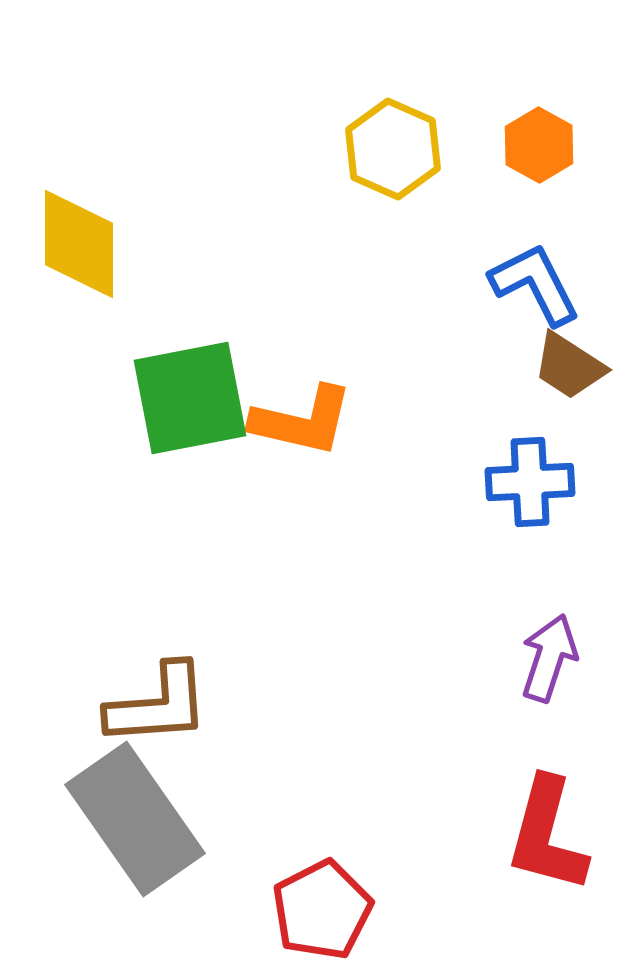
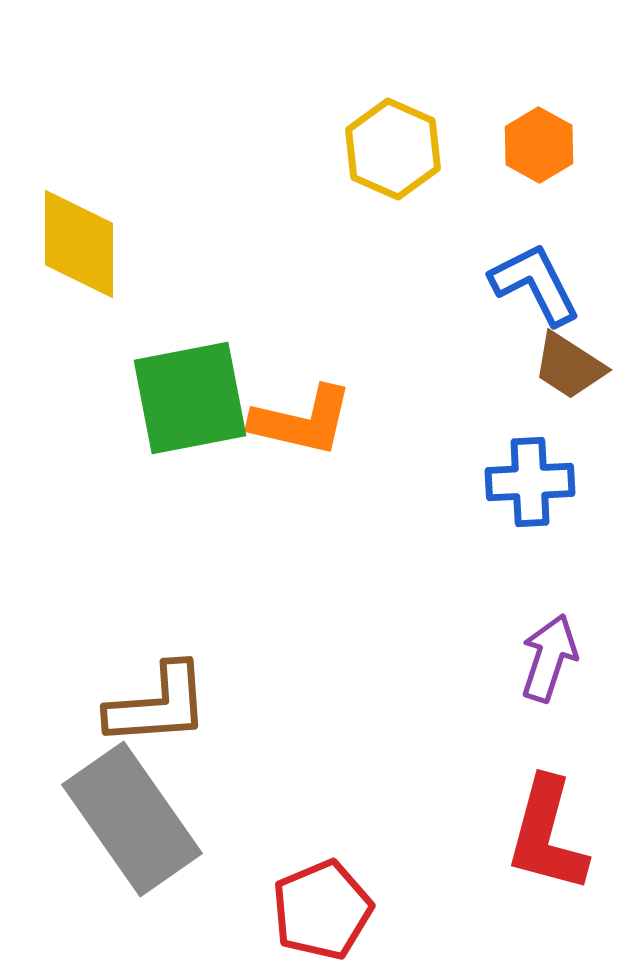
gray rectangle: moved 3 px left
red pentagon: rotated 4 degrees clockwise
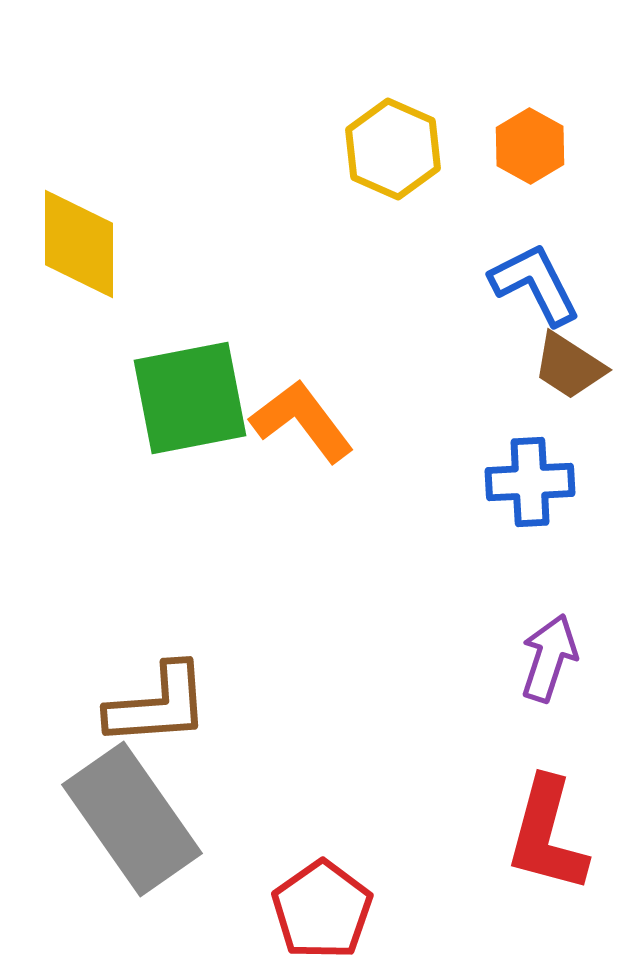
orange hexagon: moved 9 px left, 1 px down
orange L-shape: rotated 140 degrees counterclockwise
red pentagon: rotated 12 degrees counterclockwise
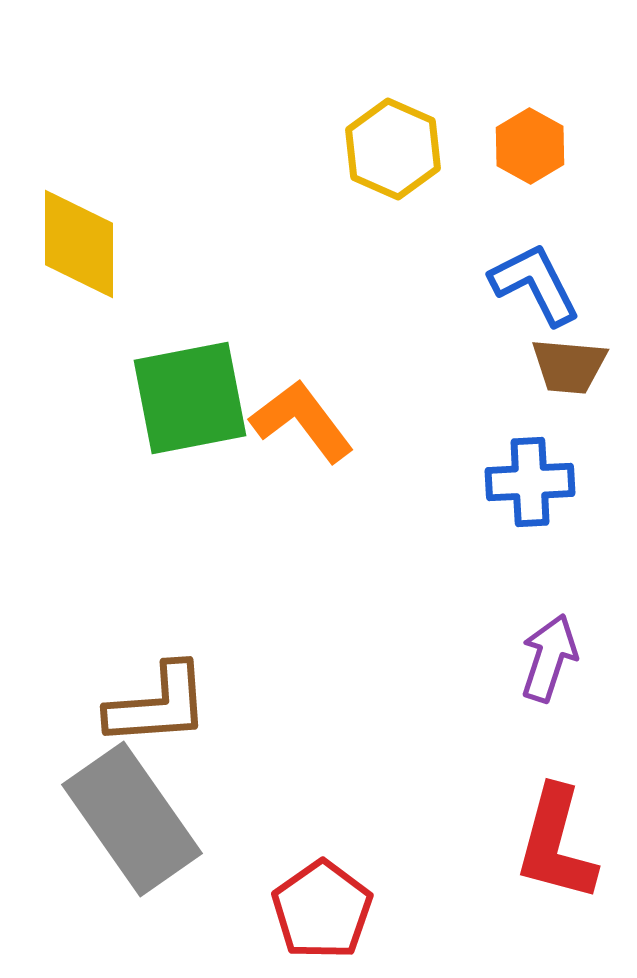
brown trapezoid: rotated 28 degrees counterclockwise
red L-shape: moved 9 px right, 9 px down
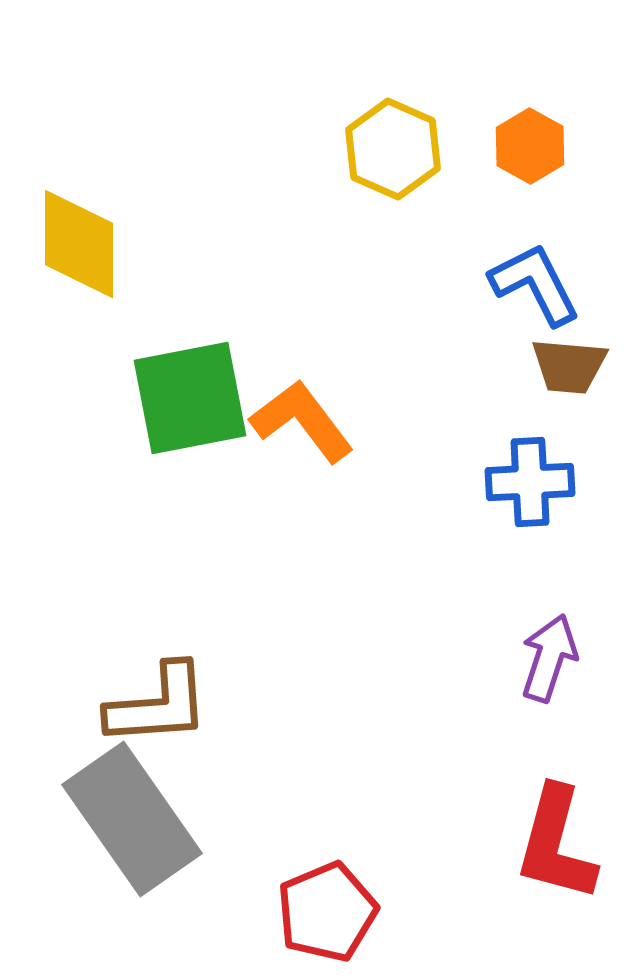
red pentagon: moved 5 px right, 2 px down; rotated 12 degrees clockwise
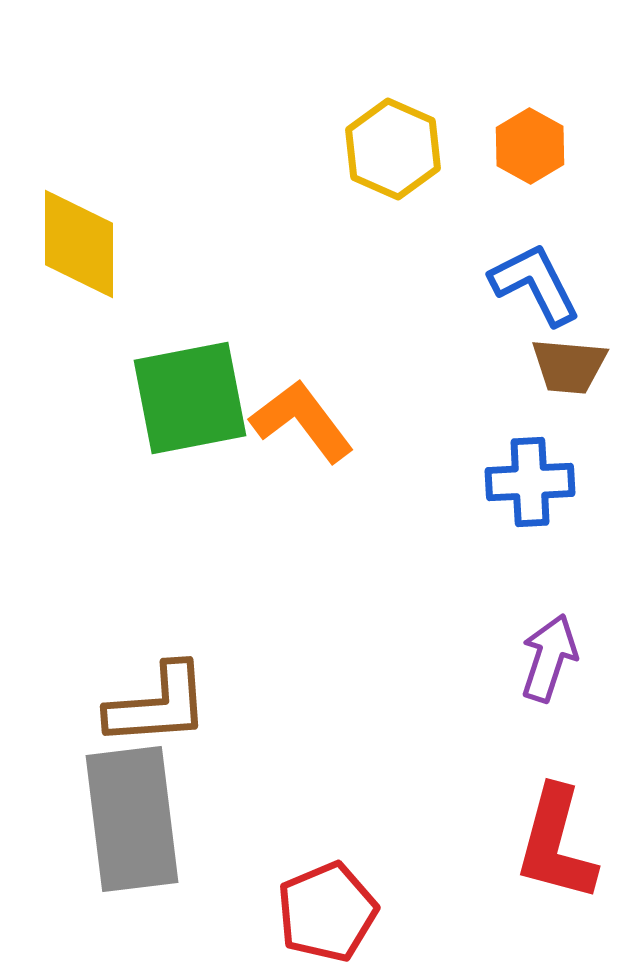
gray rectangle: rotated 28 degrees clockwise
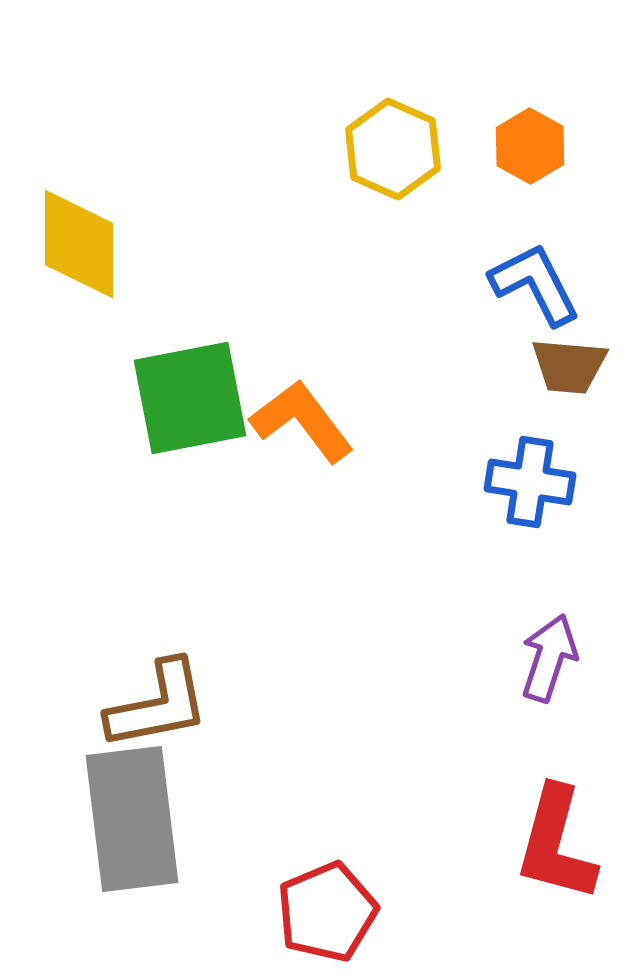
blue cross: rotated 12 degrees clockwise
brown L-shape: rotated 7 degrees counterclockwise
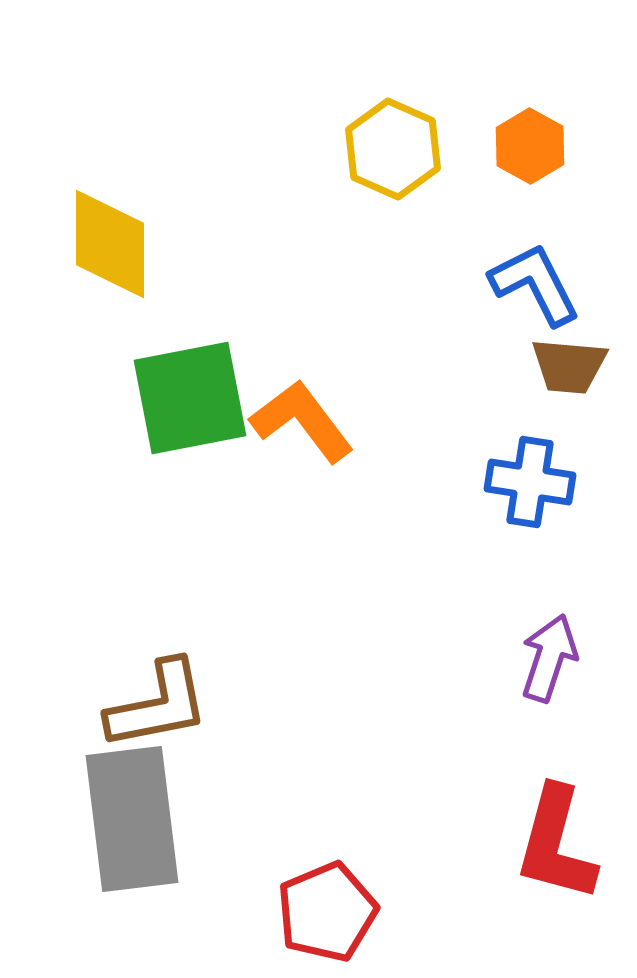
yellow diamond: moved 31 px right
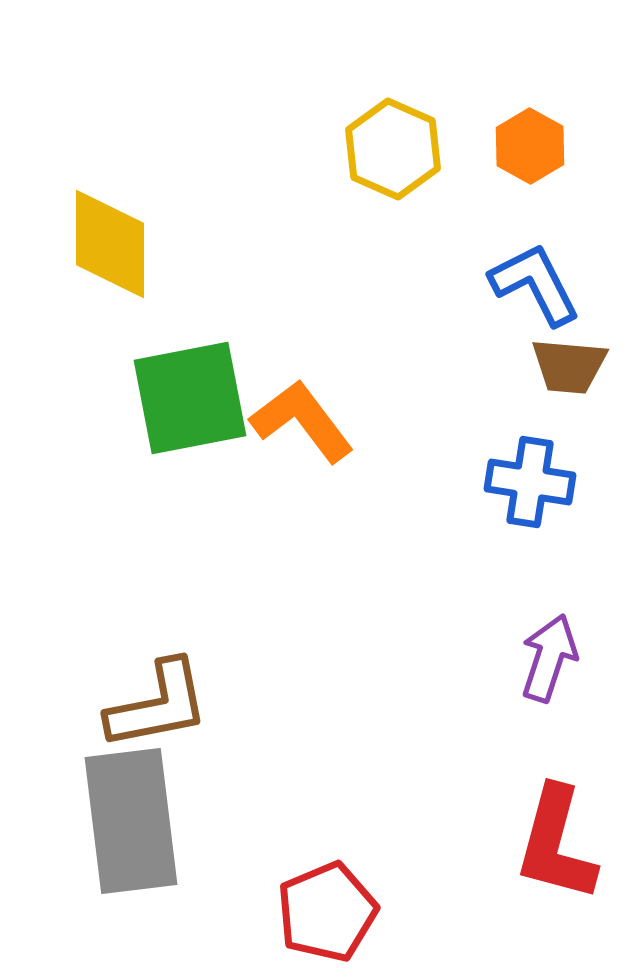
gray rectangle: moved 1 px left, 2 px down
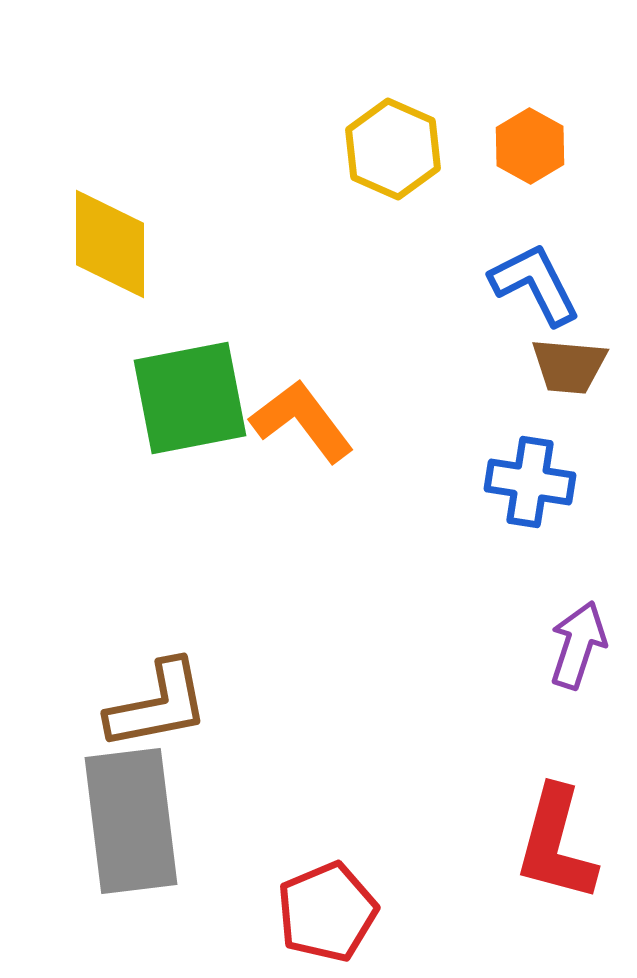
purple arrow: moved 29 px right, 13 px up
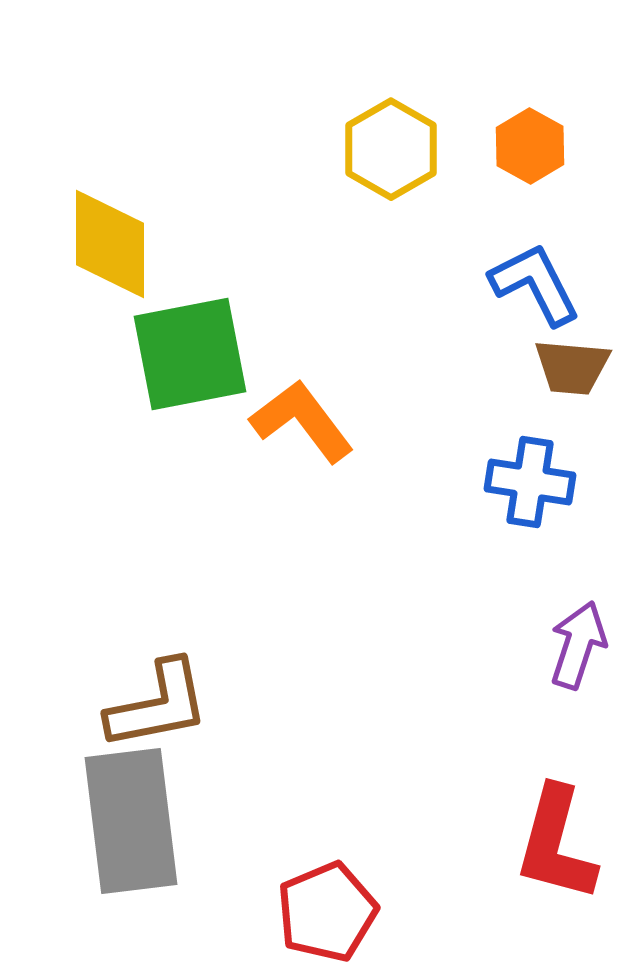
yellow hexagon: moved 2 px left; rotated 6 degrees clockwise
brown trapezoid: moved 3 px right, 1 px down
green square: moved 44 px up
